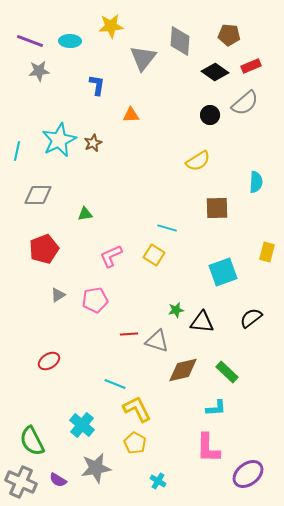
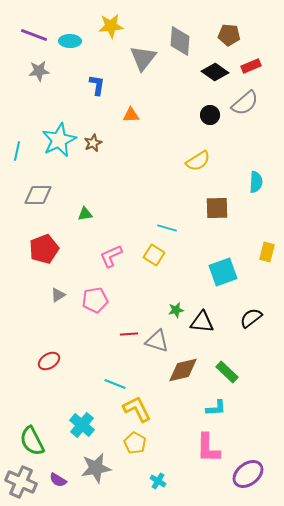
purple line at (30, 41): moved 4 px right, 6 px up
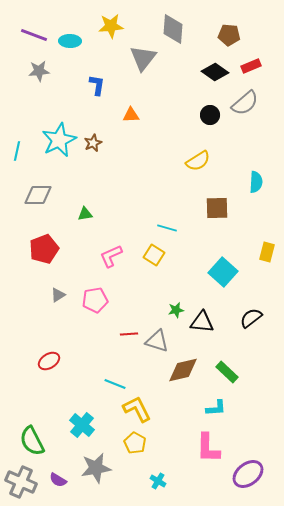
gray diamond at (180, 41): moved 7 px left, 12 px up
cyan square at (223, 272): rotated 28 degrees counterclockwise
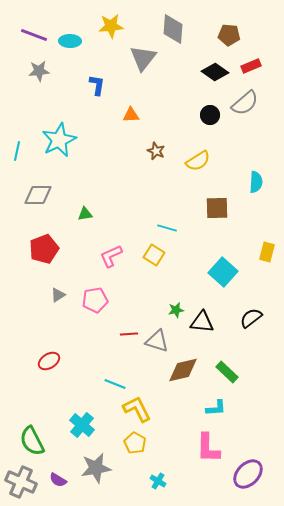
brown star at (93, 143): moved 63 px right, 8 px down; rotated 24 degrees counterclockwise
purple ellipse at (248, 474): rotated 8 degrees counterclockwise
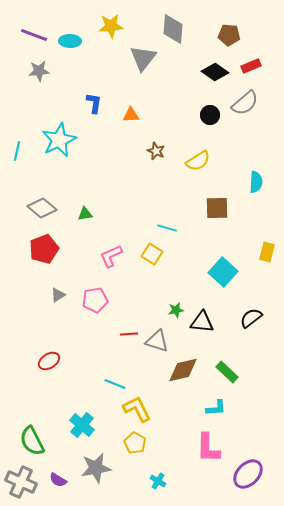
blue L-shape at (97, 85): moved 3 px left, 18 px down
gray diamond at (38, 195): moved 4 px right, 13 px down; rotated 40 degrees clockwise
yellow square at (154, 255): moved 2 px left, 1 px up
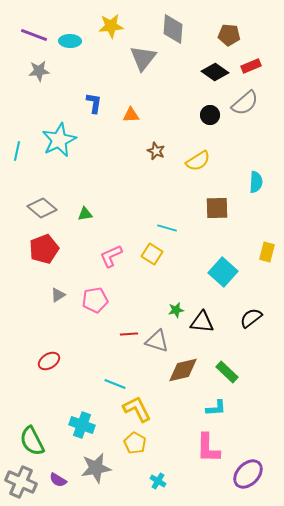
cyan cross at (82, 425): rotated 20 degrees counterclockwise
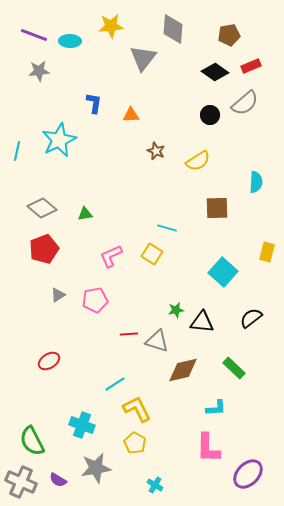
brown pentagon at (229, 35): rotated 15 degrees counterclockwise
green rectangle at (227, 372): moved 7 px right, 4 px up
cyan line at (115, 384): rotated 55 degrees counterclockwise
cyan cross at (158, 481): moved 3 px left, 4 px down
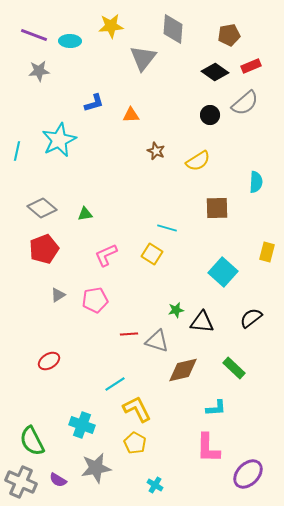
blue L-shape at (94, 103): rotated 65 degrees clockwise
pink L-shape at (111, 256): moved 5 px left, 1 px up
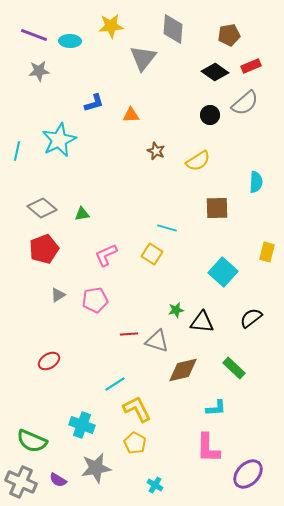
green triangle at (85, 214): moved 3 px left
green semicircle at (32, 441): rotated 40 degrees counterclockwise
